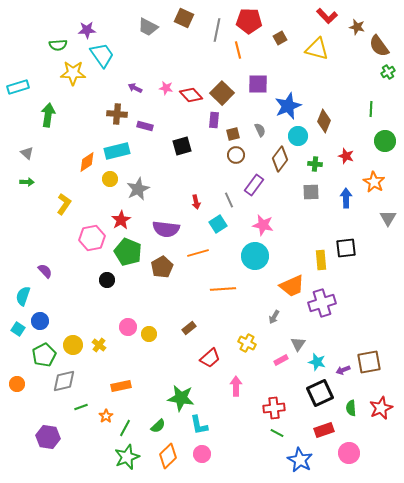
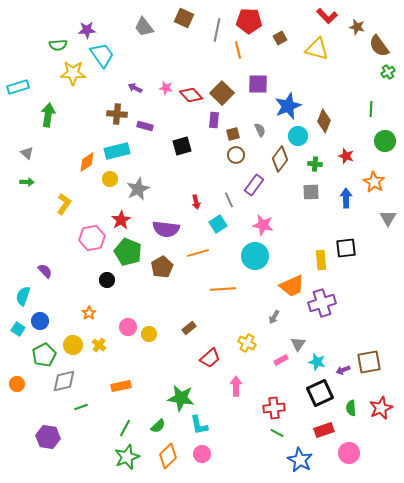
gray trapezoid at (148, 27): moved 4 px left; rotated 25 degrees clockwise
orange star at (106, 416): moved 17 px left, 103 px up
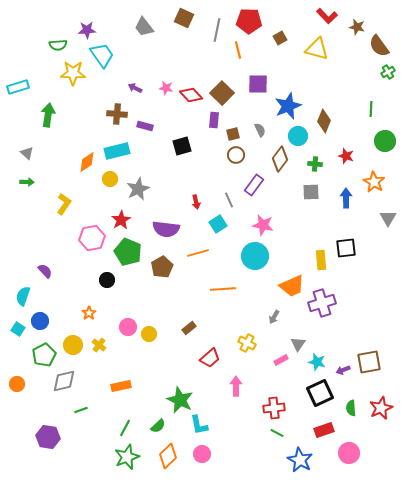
green star at (181, 398): moved 1 px left, 2 px down; rotated 16 degrees clockwise
green line at (81, 407): moved 3 px down
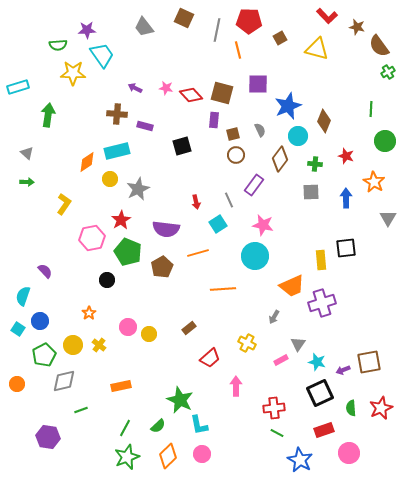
brown square at (222, 93): rotated 30 degrees counterclockwise
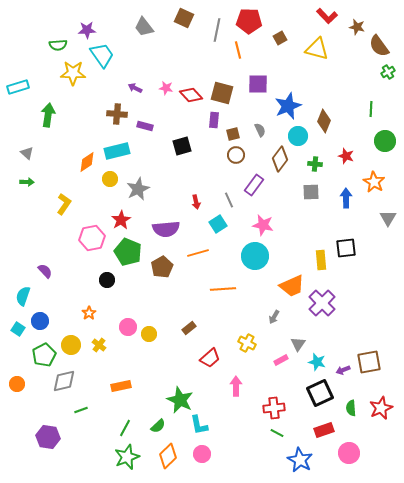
purple semicircle at (166, 229): rotated 12 degrees counterclockwise
purple cross at (322, 303): rotated 28 degrees counterclockwise
yellow circle at (73, 345): moved 2 px left
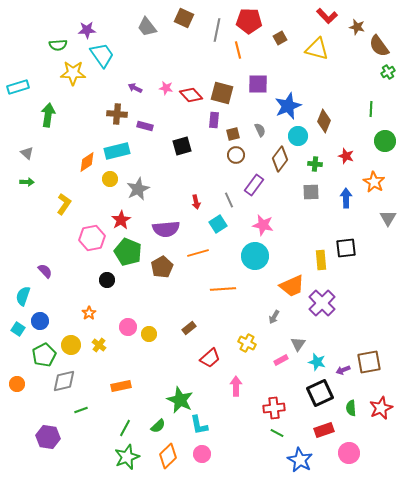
gray trapezoid at (144, 27): moved 3 px right
